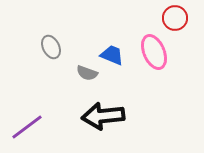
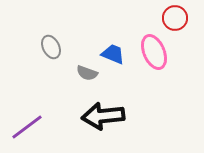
blue trapezoid: moved 1 px right, 1 px up
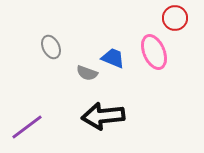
blue trapezoid: moved 4 px down
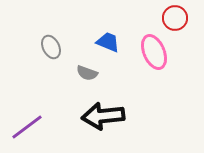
blue trapezoid: moved 5 px left, 16 px up
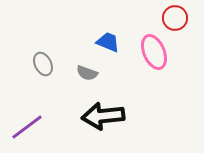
gray ellipse: moved 8 px left, 17 px down
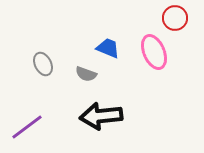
blue trapezoid: moved 6 px down
gray semicircle: moved 1 px left, 1 px down
black arrow: moved 2 px left
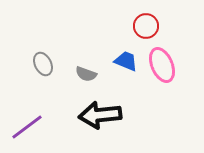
red circle: moved 29 px left, 8 px down
blue trapezoid: moved 18 px right, 13 px down
pink ellipse: moved 8 px right, 13 px down
black arrow: moved 1 px left, 1 px up
